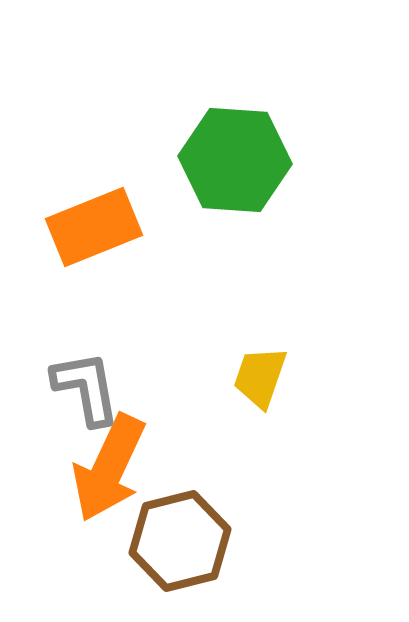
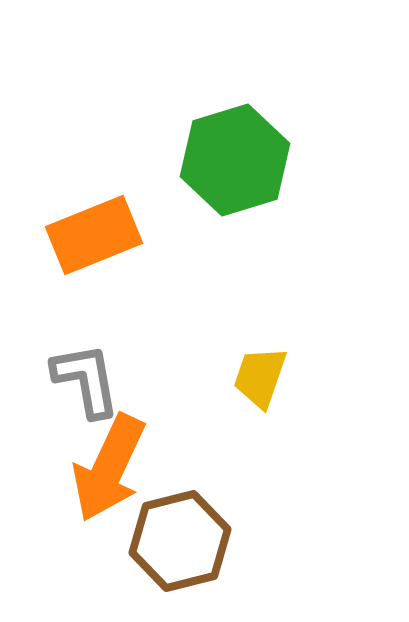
green hexagon: rotated 21 degrees counterclockwise
orange rectangle: moved 8 px down
gray L-shape: moved 8 px up
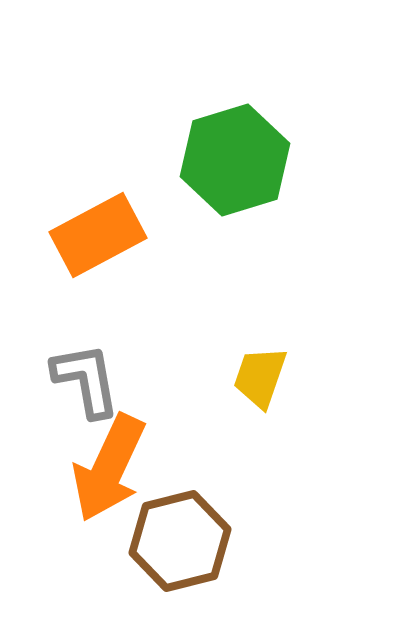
orange rectangle: moved 4 px right; rotated 6 degrees counterclockwise
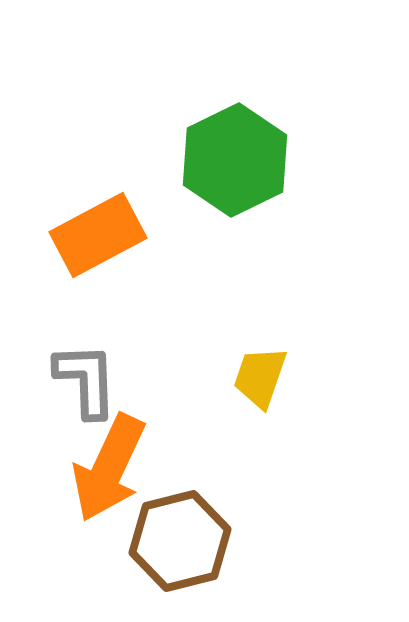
green hexagon: rotated 9 degrees counterclockwise
gray L-shape: rotated 8 degrees clockwise
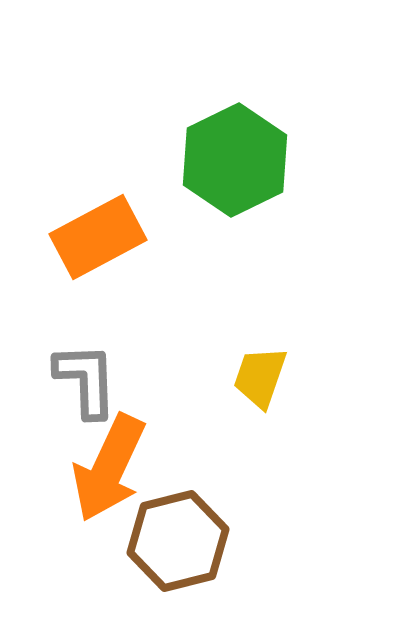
orange rectangle: moved 2 px down
brown hexagon: moved 2 px left
